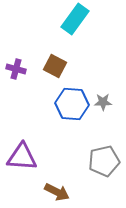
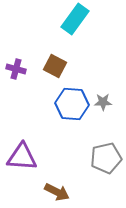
gray pentagon: moved 2 px right, 3 px up
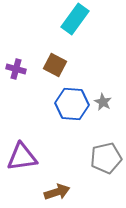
brown square: moved 1 px up
gray star: rotated 30 degrees clockwise
purple triangle: rotated 12 degrees counterclockwise
brown arrow: rotated 45 degrees counterclockwise
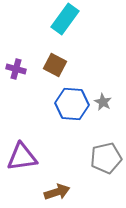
cyan rectangle: moved 10 px left
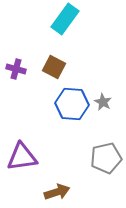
brown square: moved 1 px left, 2 px down
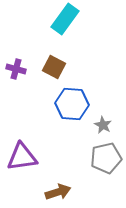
gray star: moved 23 px down
brown arrow: moved 1 px right
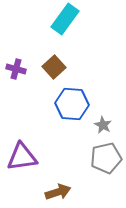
brown square: rotated 20 degrees clockwise
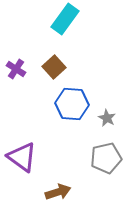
purple cross: rotated 18 degrees clockwise
gray star: moved 4 px right, 7 px up
purple triangle: rotated 44 degrees clockwise
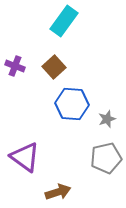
cyan rectangle: moved 1 px left, 2 px down
purple cross: moved 1 px left, 3 px up; rotated 12 degrees counterclockwise
gray star: moved 1 px down; rotated 24 degrees clockwise
purple triangle: moved 3 px right
